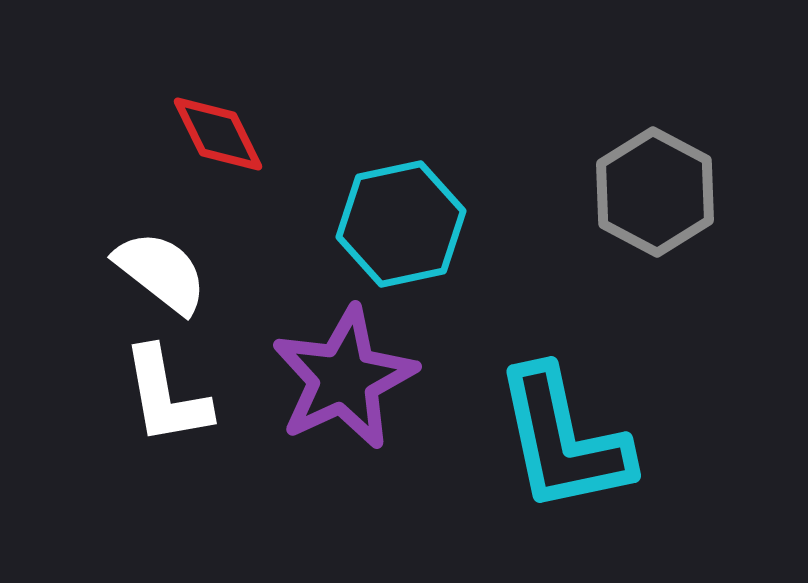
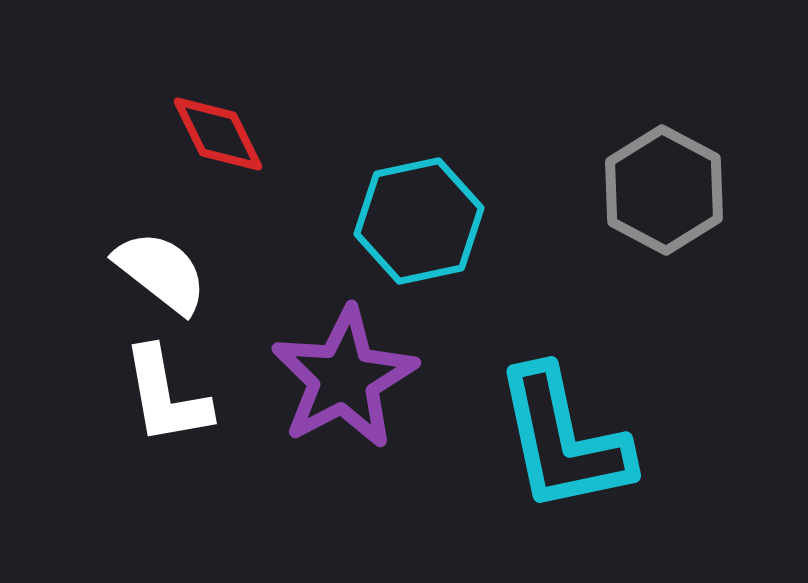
gray hexagon: moved 9 px right, 2 px up
cyan hexagon: moved 18 px right, 3 px up
purple star: rotated 3 degrees counterclockwise
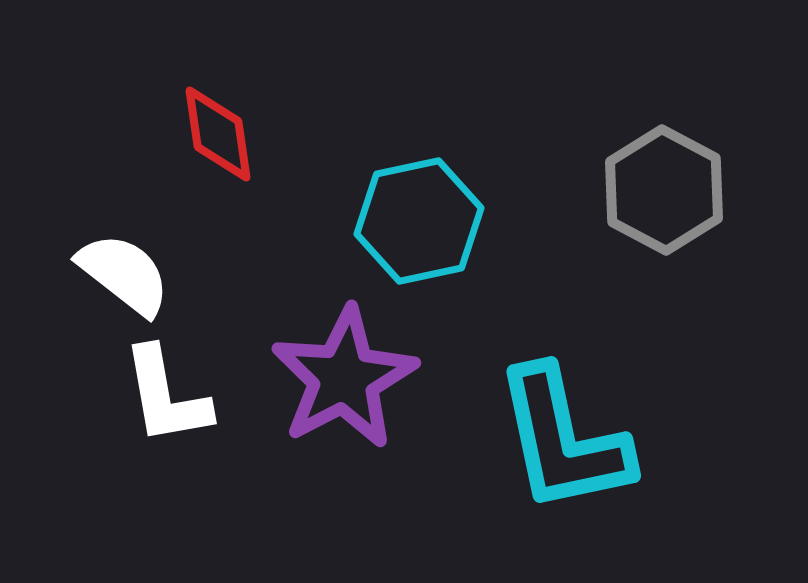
red diamond: rotated 18 degrees clockwise
white semicircle: moved 37 px left, 2 px down
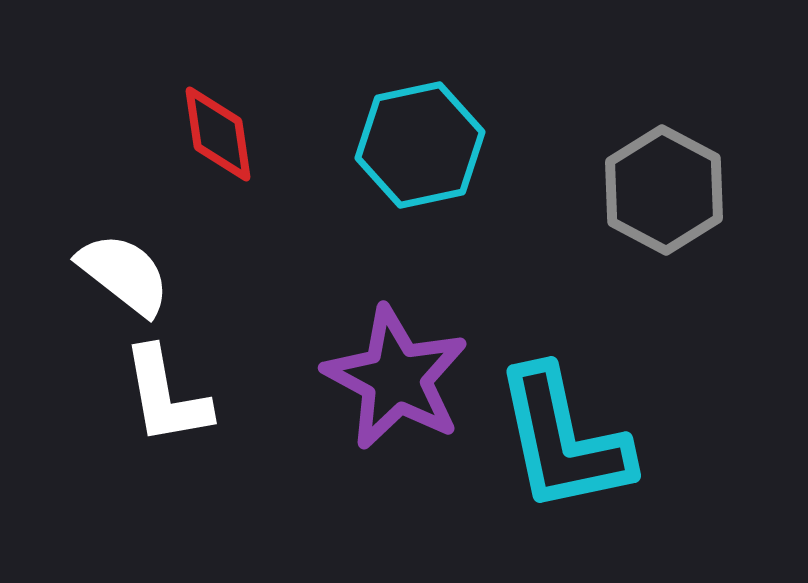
cyan hexagon: moved 1 px right, 76 px up
purple star: moved 52 px right; rotated 16 degrees counterclockwise
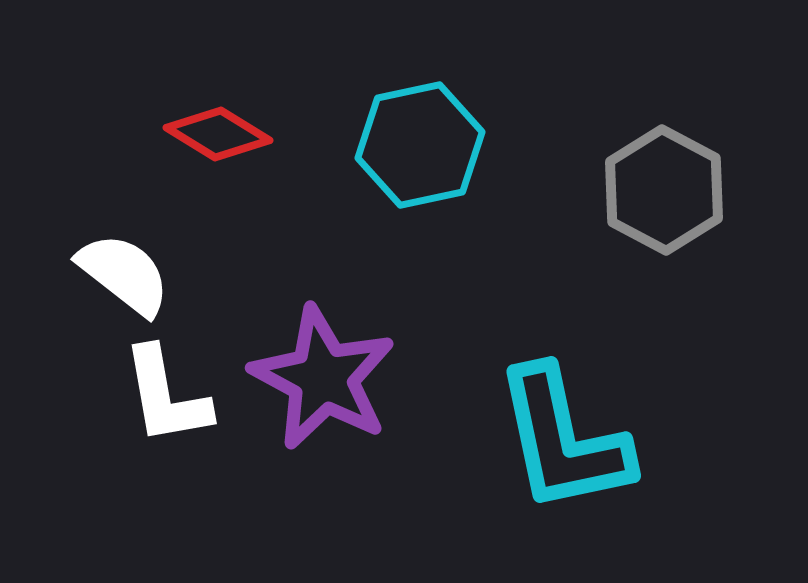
red diamond: rotated 50 degrees counterclockwise
purple star: moved 73 px left
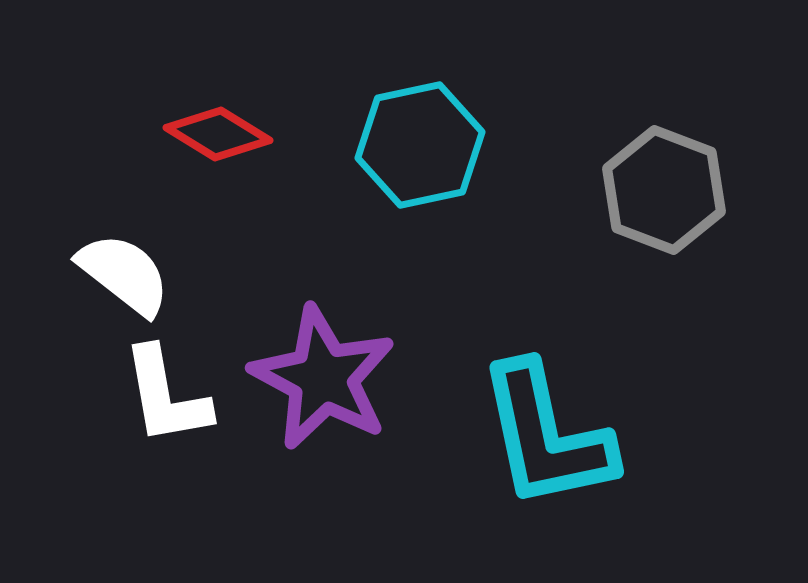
gray hexagon: rotated 7 degrees counterclockwise
cyan L-shape: moved 17 px left, 4 px up
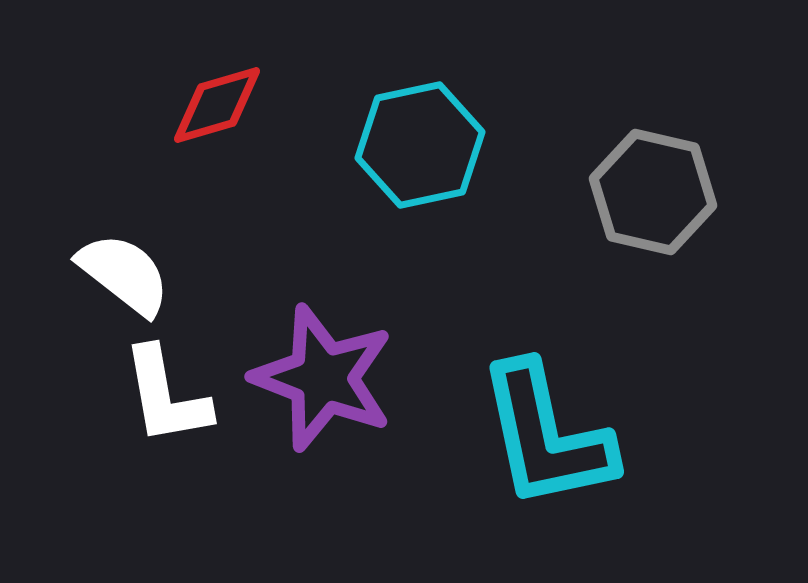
red diamond: moved 1 px left, 29 px up; rotated 48 degrees counterclockwise
gray hexagon: moved 11 px left, 2 px down; rotated 8 degrees counterclockwise
purple star: rotated 7 degrees counterclockwise
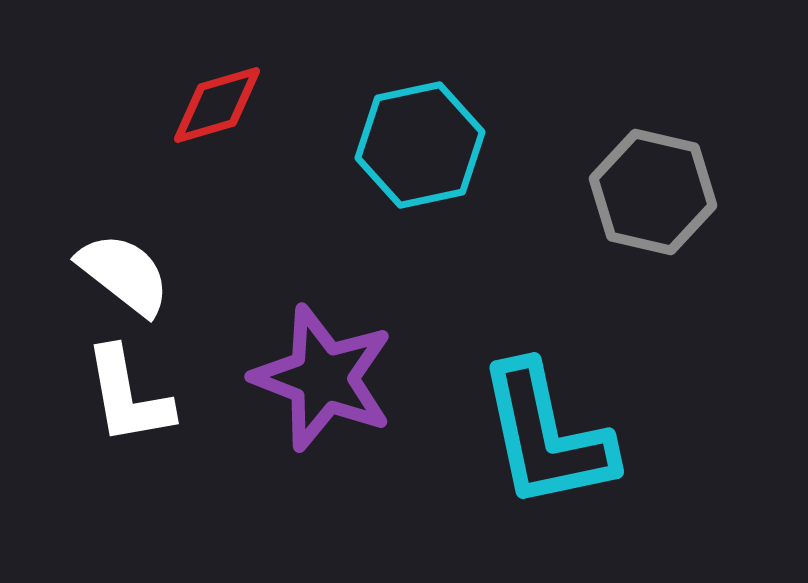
white L-shape: moved 38 px left
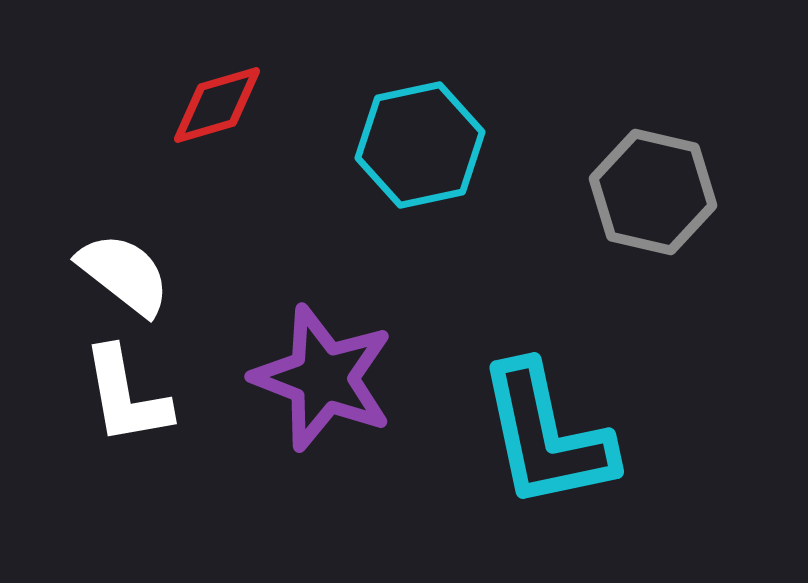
white L-shape: moved 2 px left
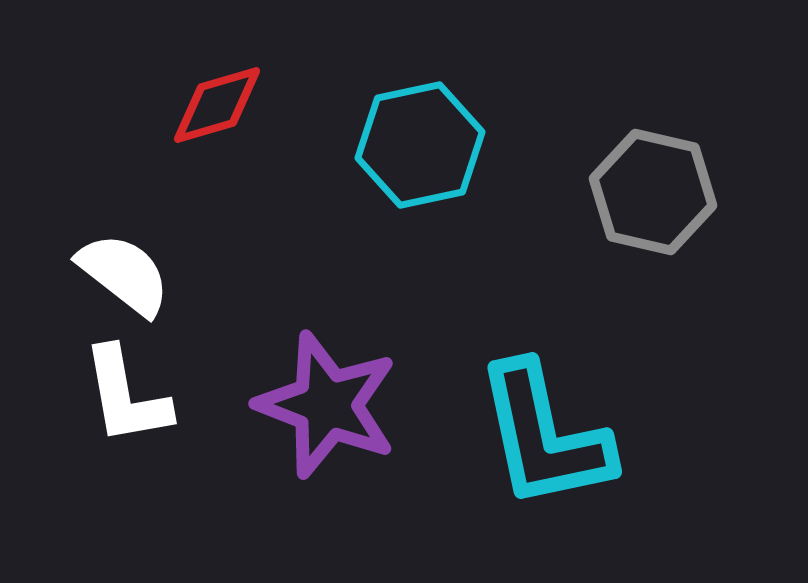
purple star: moved 4 px right, 27 px down
cyan L-shape: moved 2 px left
